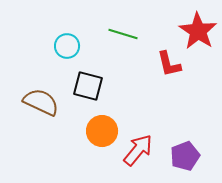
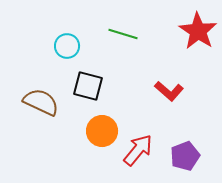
red L-shape: moved 27 px down; rotated 36 degrees counterclockwise
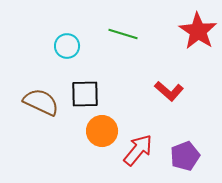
black square: moved 3 px left, 8 px down; rotated 16 degrees counterclockwise
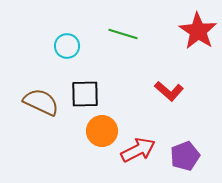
red arrow: rotated 24 degrees clockwise
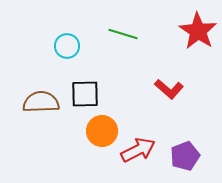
red L-shape: moved 2 px up
brown semicircle: rotated 27 degrees counterclockwise
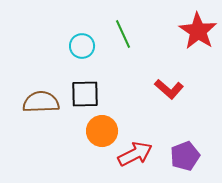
green line: rotated 48 degrees clockwise
cyan circle: moved 15 px right
red arrow: moved 3 px left, 4 px down
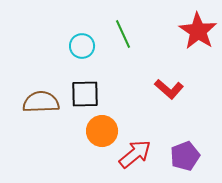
red arrow: rotated 12 degrees counterclockwise
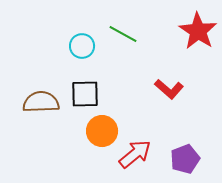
green line: rotated 36 degrees counterclockwise
purple pentagon: moved 3 px down
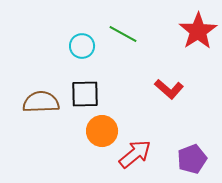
red star: rotated 6 degrees clockwise
purple pentagon: moved 7 px right
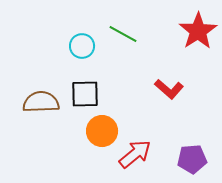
purple pentagon: rotated 16 degrees clockwise
